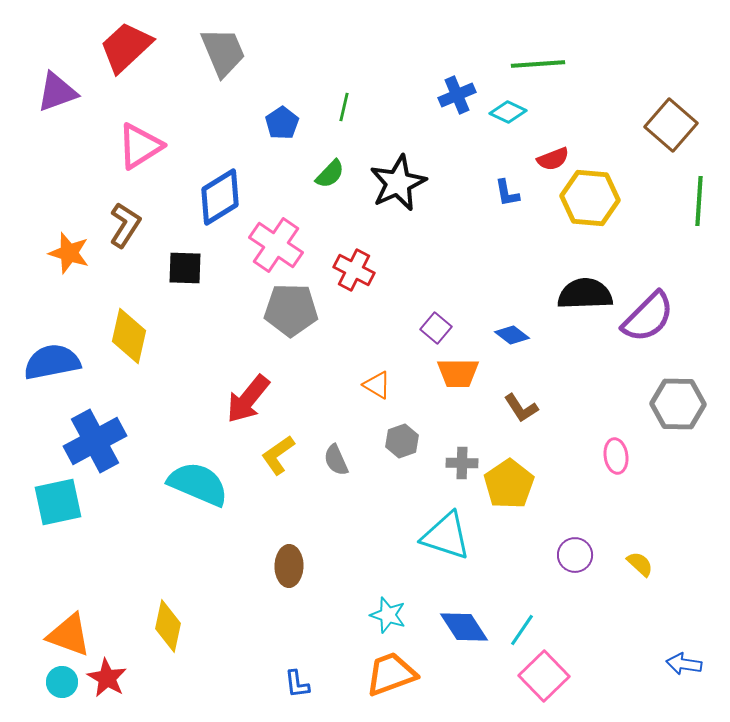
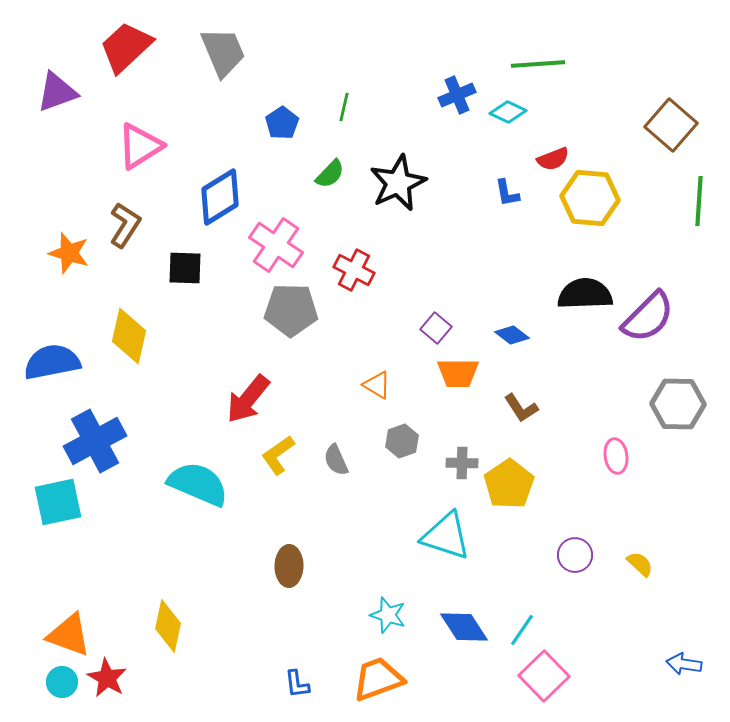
orange trapezoid at (391, 674): moved 13 px left, 5 px down
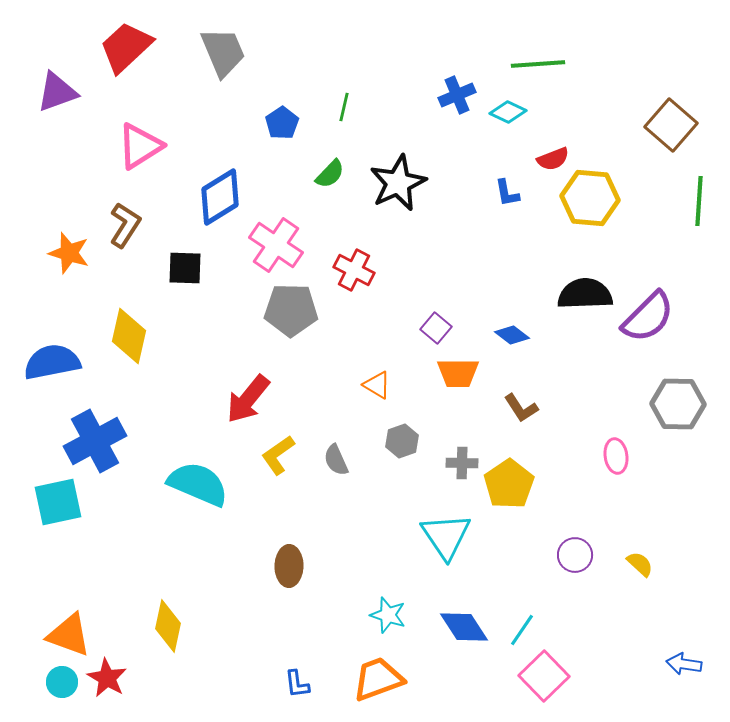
cyan triangle at (446, 536): rotated 38 degrees clockwise
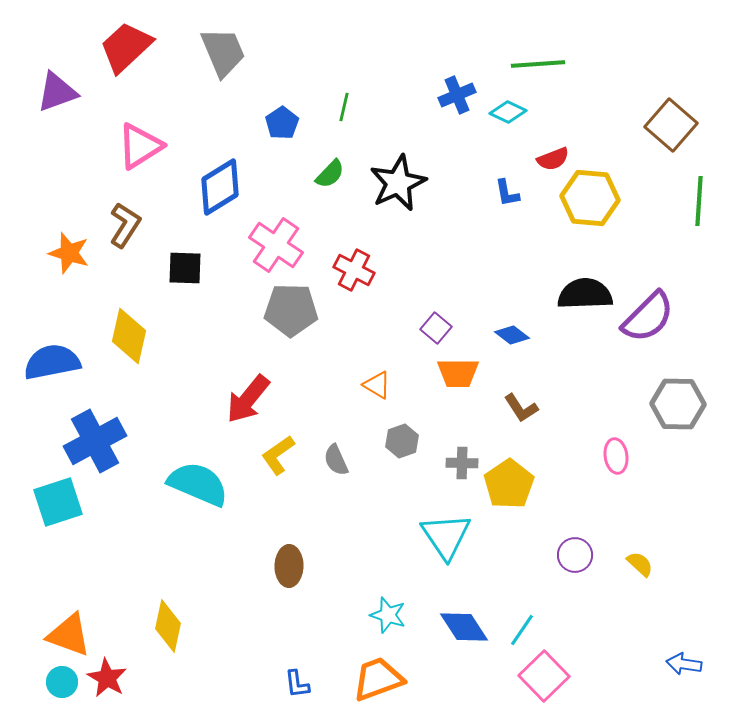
blue diamond at (220, 197): moved 10 px up
cyan square at (58, 502): rotated 6 degrees counterclockwise
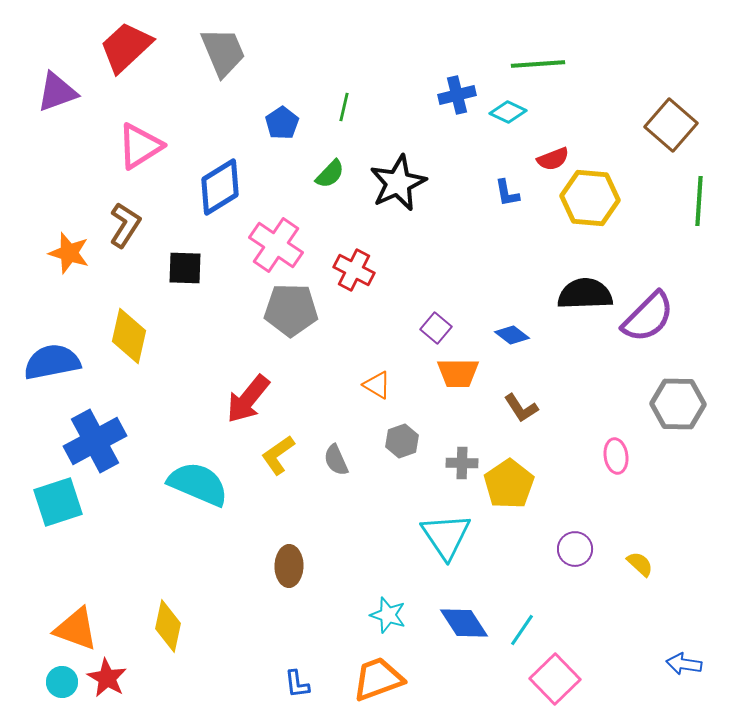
blue cross at (457, 95): rotated 9 degrees clockwise
purple circle at (575, 555): moved 6 px up
blue diamond at (464, 627): moved 4 px up
orange triangle at (69, 635): moved 7 px right, 6 px up
pink square at (544, 676): moved 11 px right, 3 px down
